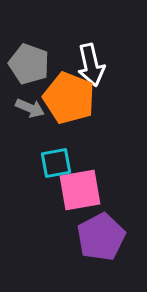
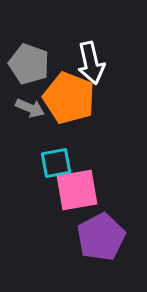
white arrow: moved 2 px up
pink square: moved 3 px left
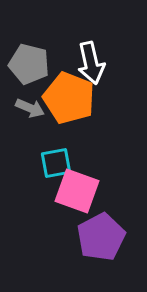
gray pentagon: rotated 6 degrees counterclockwise
pink square: moved 1 px down; rotated 30 degrees clockwise
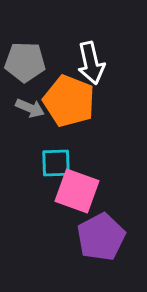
gray pentagon: moved 4 px left, 2 px up; rotated 12 degrees counterclockwise
orange pentagon: moved 3 px down
cyan square: rotated 8 degrees clockwise
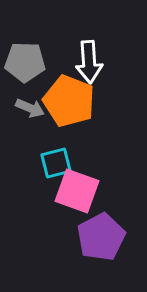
white arrow: moved 2 px left, 1 px up; rotated 9 degrees clockwise
cyan square: rotated 12 degrees counterclockwise
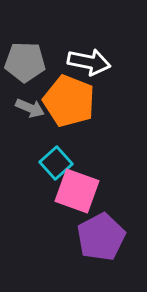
white arrow: rotated 75 degrees counterclockwise
cyan square: rotated 28 degrees counterclockwise
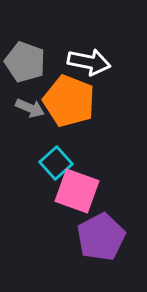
gray pentagon: rotated 18 degrees clockwise
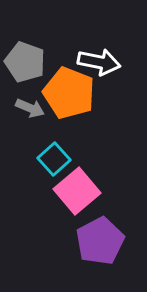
white arrow: moved 10 px right
orange pentagon: moved 8 px up
cyan square: moved 2 px left, 4 px up
pink square: rotated 30 degrees clockwise
purple pentagon: moved 1 px left, 4 px down
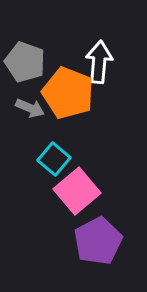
white arrow: rotated 96 degrees counterclockwise
orange pentagon: moved 1 px left
cyan square: rotated 8 degrees counterclockwise
purple pentagon: moved 2 px left
